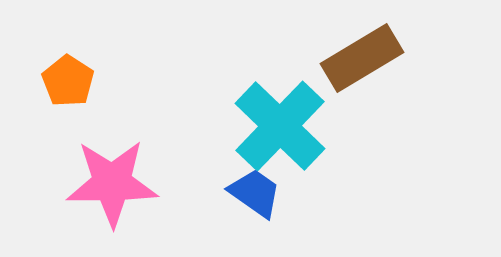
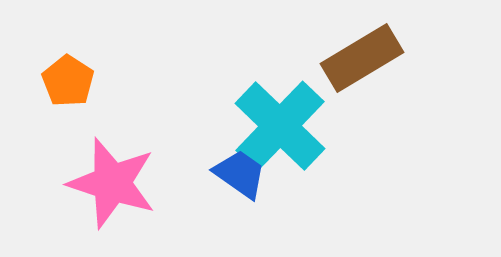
pink star: rotated 18 degrees clockwise
blue trapezoid: moved 15 px left, 19 px up
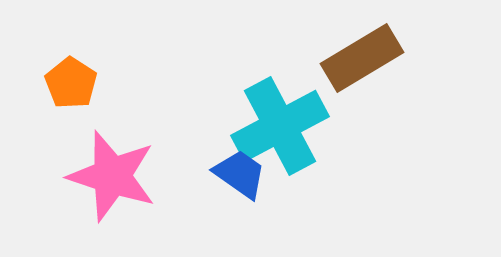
orange pentagon: moved 3 px right, 2 px down
cyan cross: rotated 18 degrees clockwise
pink star: moved 7 px up
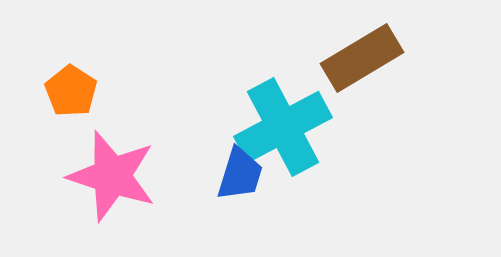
orange pentagon: moved 8 px down
cyan cross: moved 3 px right, 1 px down
blue trapezoid: rotated 72 degrees clockwise
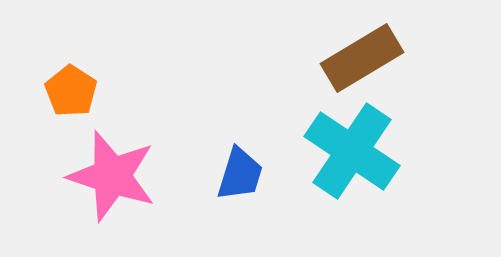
cyan cross: moved 69 px right, 24 px down; rotated 28 degrees counterclockwise
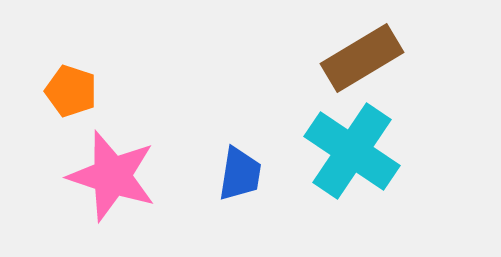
orange pentagon: rotated 15 degrees counterclockwise
blue trapezoid: rotated 8 degrees counterclockwise
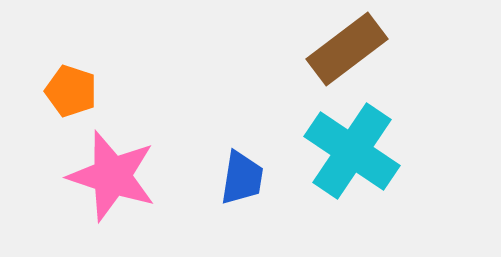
brown rectangle: moved 15 px left, 9 px up; rotated 6 degrees counterclockwise
blue trapezoid: moved 2 px right, 4 px down
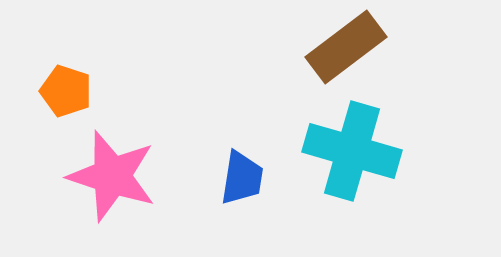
brown rectangle: moved 1 px left, 2 px up
orange pentagon: moved 5 px left
cyan cross: rotated 18 degrees counterclockwise
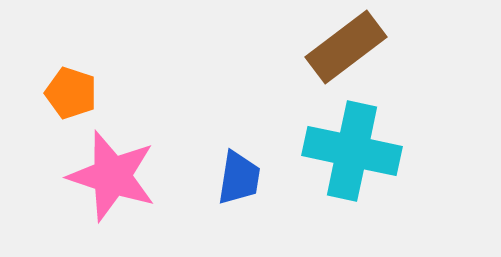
orange pentagon: moved 5 px right, 2 px down
cyan cross: rotated 4 degrees counterclockwise
blue trapezoid: moved 3 px left
